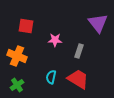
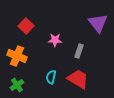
red square: rotated 35 degrees clockwise
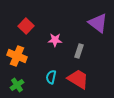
purple triangle: rotated 15 degrees counterclockwise
